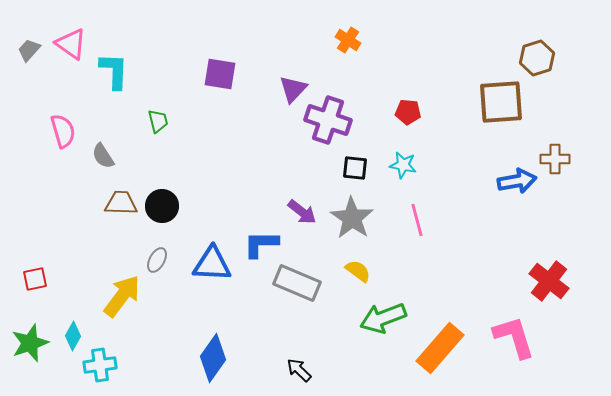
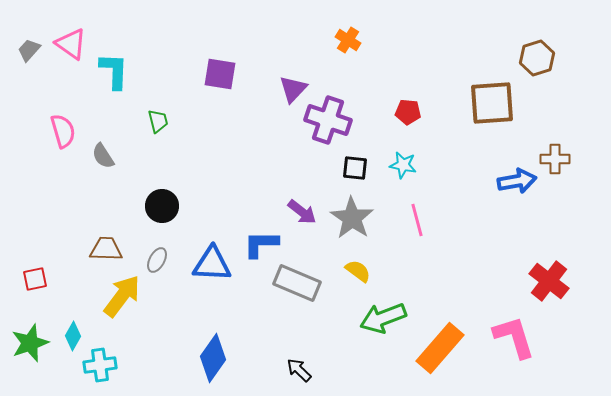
brown square: moved 9 px left, 1 px down
brown trapezoid: moved 15 px left, 46 px down
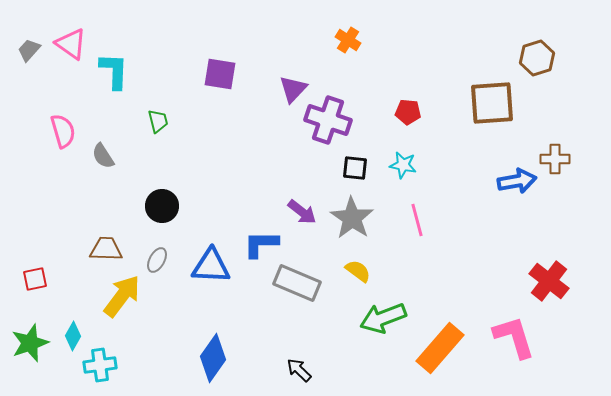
blue triangle: moved 1 px left, 2 px down
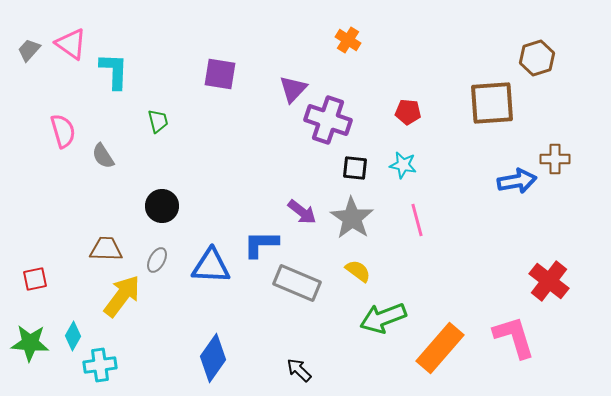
green star: rotated 24 degrees clockwise
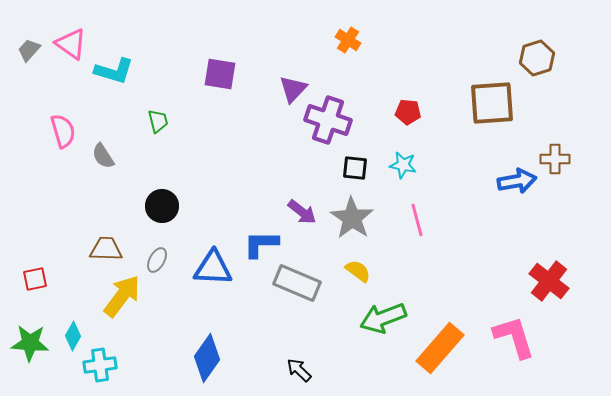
cyan L-shape: rotated 105 degrees clockwise
blue triangle: moved 2 px right, 2 px down
blue diamond: moved 6 px left
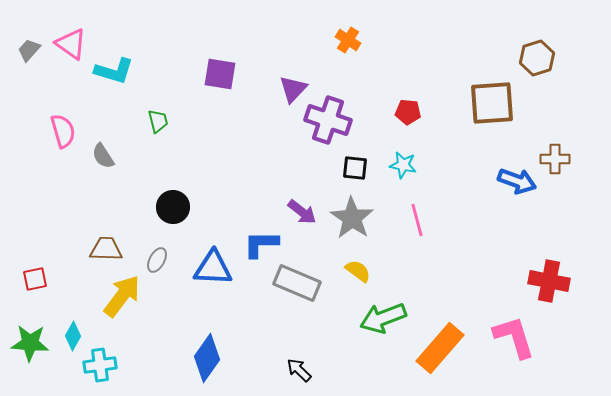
blue arrow: rotated 30 degrees clockwise
black circle: moved 11 px right, 1 px down
red cross: rotated 27 degrees counterclockwise
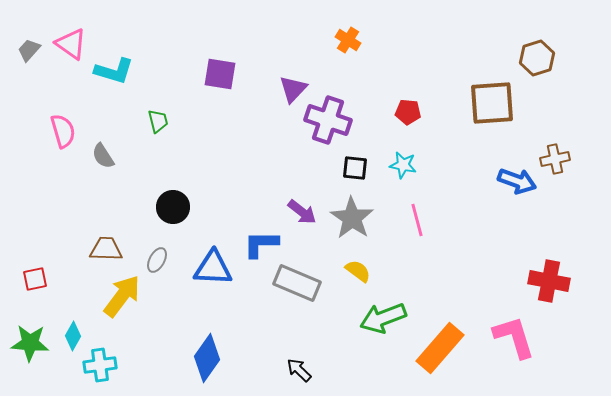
brown cross: rotated 12 degrees counterclockwise
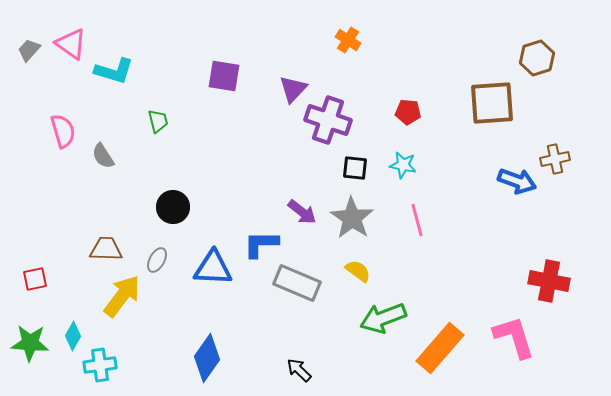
purple square: moved 4 px right, 2 px down
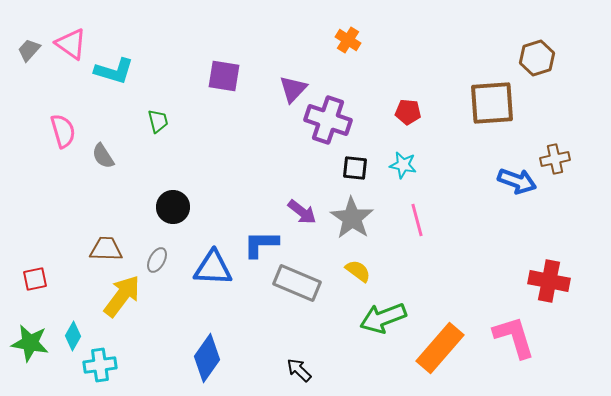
green star: rotated 6 degrees clockwise
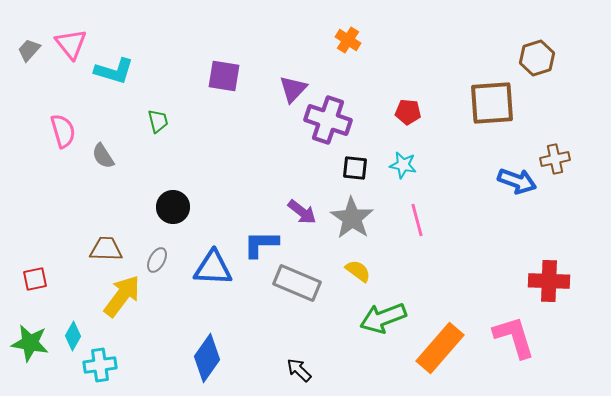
pink triangle: rotated 16 degrees clockwise
red cross: rotated 9 degrees counterclockwise
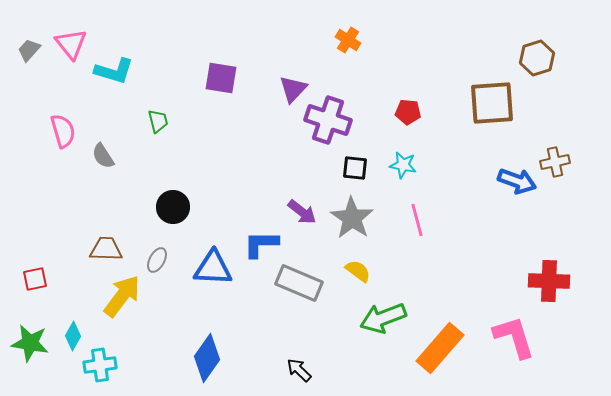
purple square: moved 3 px left, 2 px down
brown cross: moved 3 px down
gray rectangle: moved 2 px right
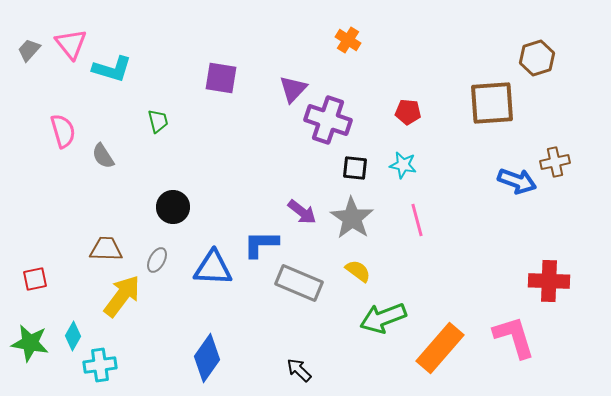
cyan L-shape: moved 2 px left, 2 px up
